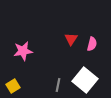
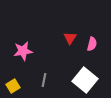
red triangle: moved 1 px left, 1 px up
gray line: moved 14 px left, 5 px up
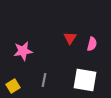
white square: rotated 30 degrees counterclockwise
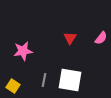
pink semicircle: moved 9 px right, 6 px up; rotated 24 degrees clockwise
white square: moved 15 px left
yellow square: rotated 24 degrees counterclockwise
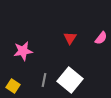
white square: rotated 30 degrees clockwise
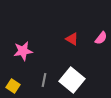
red triangle: moved 2 px right, 1 px down; rotated 32 degrees counterclockwise
white square: moved 2 px right
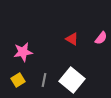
pink star: moved 1 px down
yellow square: moved 5 px right, 6 px up; rotated 24 degrees clockwise
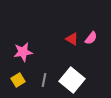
pink semicircle: moved 10 px left
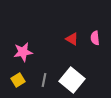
pink semicircle: moved 4 px right; rotated 136 degrees clockwise
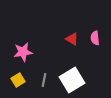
white square: rotated 20 degrees clockwise
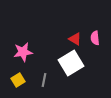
red triangle: moved 3 px right
white square: moved 1 px left, 17 px up
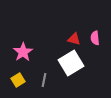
red triangle: moved 1 px left; rotated 16 degrees counterclockwise
pink star: rotated 24 degrees counterclockwise
